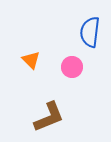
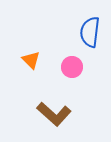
brown L-shape: moved 5 px right, 3 px up; rotated 64 degrees clockwise
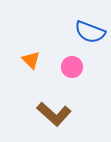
blue semicircle: rotated 76 degrees counterclockwise
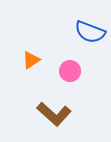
orange triangle: rotated 42 degrees clockwise
pink circle: moved 2 px left, 4 px down
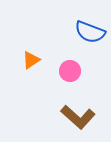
brown L-shape: moved 24 px right, 3 px down
